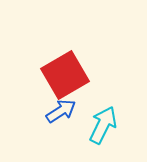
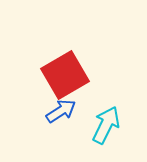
cyan arrow: moved 3 px right
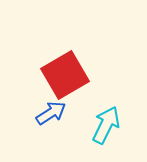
blue arrow: moved 10 px left, 2 px down
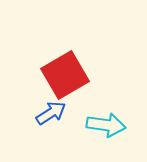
cyan arrow: rotated 72 degrees clockwise
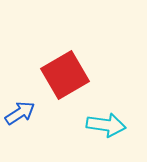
blue arrow: moved 31 px left
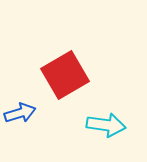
blue arrow: rotated 16 degrees clockwise
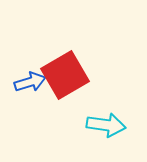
blue arrow: moved 10 px right, 31 px up
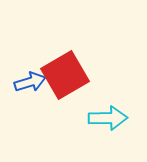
cyan arrow: moved 2 px right, 7 px up; rotated 9 degrees counterclockwise
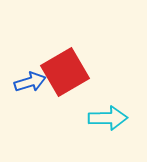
red square: moved 3 px up
